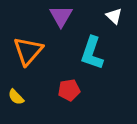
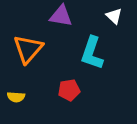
purple triangle: rotated 50 degrees counterclockwise
orange triangle: moved 2 px up
yellow semicircle: rotated 42 degrees counterclockwise
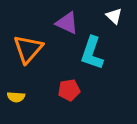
purple triangle: moved 6 px right, 7 px down; rotated 15 degrees clockwise
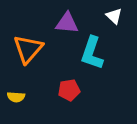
purple triangle: rotated 20 degrees counterclockwise
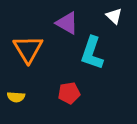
purple triangle: rotated 25 degrees clockwise
orange triangle: rotated 12 degrees counterclockwise
red pentagon: moved 3 px down
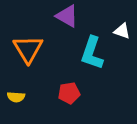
white triangle: moved 8 px right, 15 px down; rotated 24 degrees counterclockwise
purple triangle: moved 7 px up
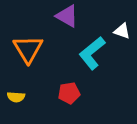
cyan L-shape: rotated 32 degrees clockwise
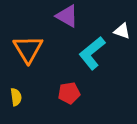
yellow semicircle: rotated 102 degrees counterclockwise
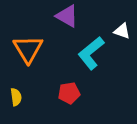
cyan L-shape: moved 1 px left
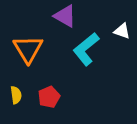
purple triangle: moved 2 px left
cyan L-shape: moved 5 px left, 4 px up
red pentagon: moved 20 px left, 4 px down; rotated 15 degrees counterclockwise
yellow semicircle: moved 2 px up
